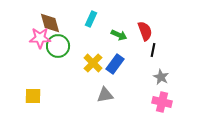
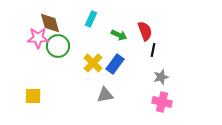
pink star: moved 2 px left
gray star: rotated 28 degrees clockwise
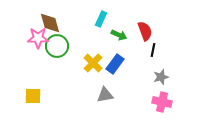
cyan rectangle: moved 10 px right
green circle: moved 1 px left
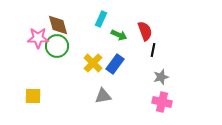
brown diamond: moved 8 px right, 2 px down
gray triangle: moved 2 px left, 1 px down
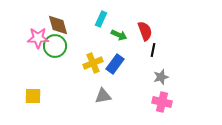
green circle: moved 2 px left
yellow cross: rotated 24 degrees clockwise
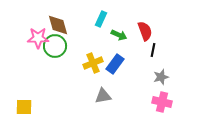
yellow square: moved 9 px left, 11 px down
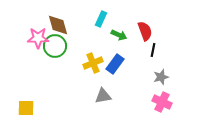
pink cross: rotated 12 degrees clockwise
yellow square: moved 2 px right, 1 px down
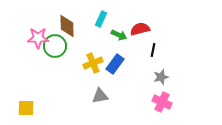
brown diamond: moved 9 px right, 1 px down; rotated 15 degrees clockwise
red semicircle: moved 5 px left, 2 px up; rotated 84 degrees counterclockwise
gray triangle: moved 3 px left
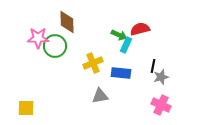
cyan rectangle: moved 25 px right, 26 px down
brown diamond: moved 4 px up
black line: moved 16 px down
blue rectangle: moved 6 px right, 9 px down; rotated 60 degrees clockwise
pink cross: moved 1 px left, 3 px down
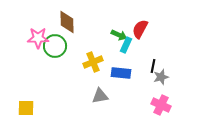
red semicircle: rotated 48 degrees counterclockwise
yellow cross: moved 1 px up
